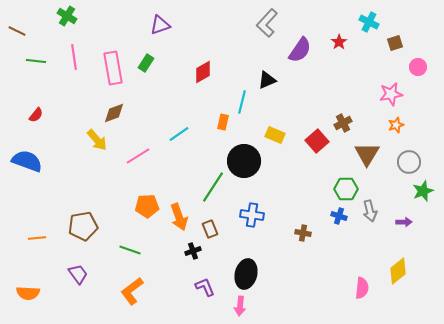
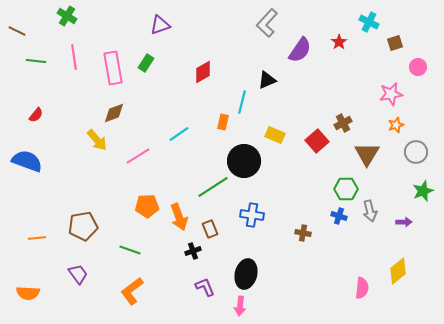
gray circle at (409, 162): moved 7 px right, 10 px up
green line at (213, 187): rotated 24 degrees clockwise
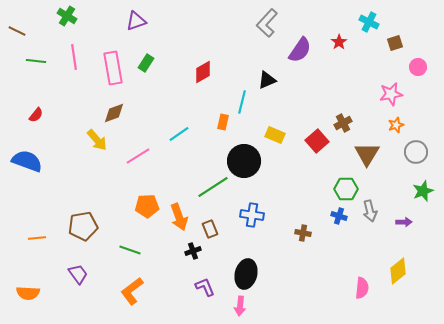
purple triangle at (160, 25): moved 24 px left, 4 px up
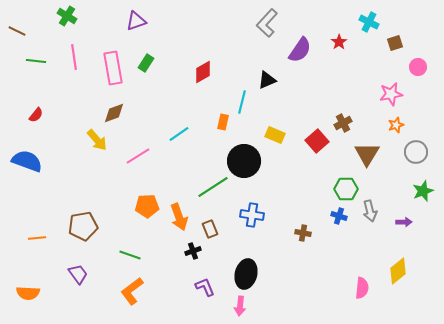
green line at (130, 250): moved 5 px down
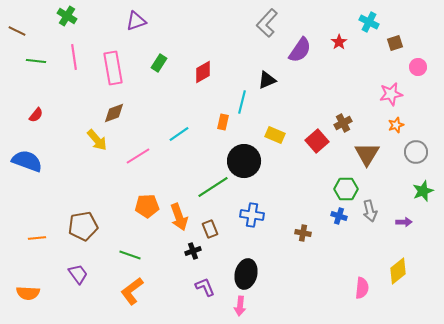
green rectangle at (146, 63): moved 13 px right
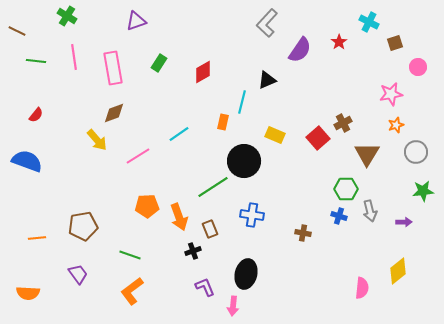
red square at (317, 141): moved 1 px right, 3 px up
green star at (423, 191): rotated 15 degrees clockwise
pink arrow at (240, 306): moved 7 px left
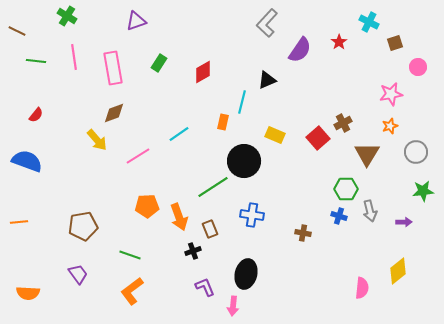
orange star at (396, 125): moved 6 px left, 1 px down
orange line at (37, 238): moved 18 px left, 16 px up
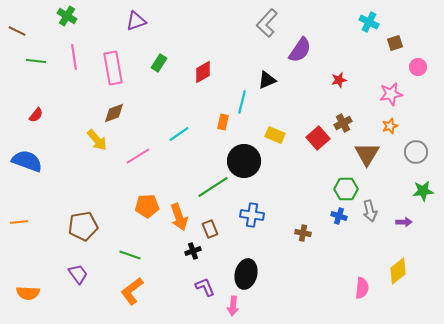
red star at (339, 42): moved 38 px down; rotated 21 degrees clockwise
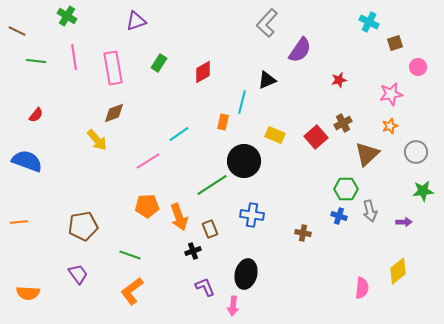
red square at (318, 138): moved 2 px left, 1 px up
brown triangle at (367, 154): rotated 16 degrees clockwise
pink line at (138, 156): moved 10 px right, 5 px down
green line at (213, 187): moved 1 px left, 2 px up
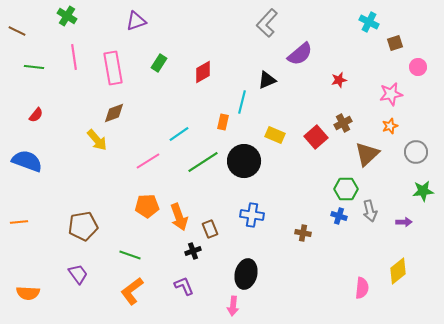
purple semicircle at (300, 50): moved 4 px down; rotated 16 degrees clockwise
green line at (36, 61): moved 2 px left, 6 px down
green line at (212, 185): moved 9 px left, 23 px up
purple L-shape at (205, 287): moved 21 px left, 1 px up
